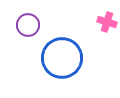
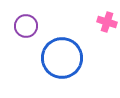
purple circle: moved 2 px left, 1 px down
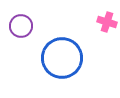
purple circle: moved 5 px left
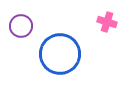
blue circle: moved 2 px left, 4 px up
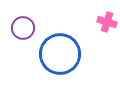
purple circle: moved 2 px right, 2 px down
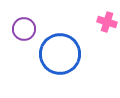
purple circle: moved 1 px right, 1 px down
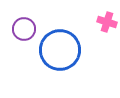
blue circle: moved 4 px up
